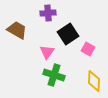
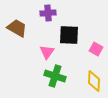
brown trapezoid: moved 2 px up
black square: moved 1 px right, 1 px down; rotated 35 degrees clockwise
pink square: moved 8 px right
green cross: moved 1 px right, 1 px down
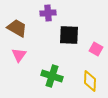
pink triangle: moved 28 px left, 3 px down
green cross: moved 3 px left
yellow diamond: moved 4 px left
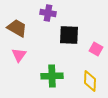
purple cross: rotated 14 degrees clockwise
green cross: rotated 20 degrees counterclockwise
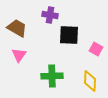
purple cross: moved 2 px right, 2 px down
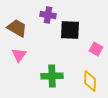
purple cross: moved 2 px left
black square: moved 1 px right, 5 px up
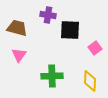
brown trapezoid: rotated 15 degrees counterclockwise
pink square: moved 1 px left, 1 px up; rotated 24 degrees clockwise
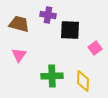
brown trapezoid: moved 2 px right, 4 px up
yellow diamond: moved 7 px left
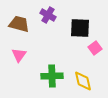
purple cross: rotated 21 degrees clockwise
black square: moved 10 px right, 2 px up
yellow diamond: rotated 15 degrees counterclockwise
